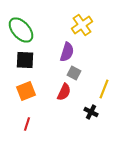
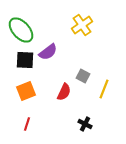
purple semicircle: moved 19 px left; rotated 36 degrees clockwise
gray square: moved 9 px right, 3 px down
black cross: moved 6 px left, 12 px down
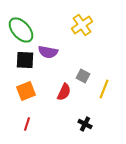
purple semicircle: rotated 48 degrees clockwise
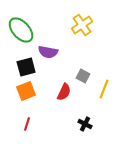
black square: moved 1 px right, 7 px down; rotated 18 degrees counterclockwise
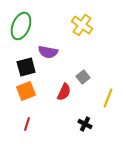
yellow cross: rotated 20 degrees counterclockwise
green ellipse: moved 4 px up; rotated 64 degrees clockwise
gray square: moved 1 px down; rotated 24 degrees clockwise
yellow line: moved 4 px right, 9 px down
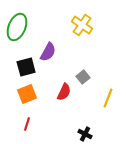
green ellipse: moved 4 px left, 1 px down
purple semicircle: rotated 72 degrees counterclockwise
orange square: moved 1 px right, 3 px down
black cross: moved 10 px down
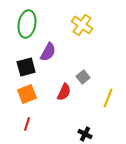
green ellipse: moved 10 px right, 3 px up; rotated 12 degrees counterclockwise
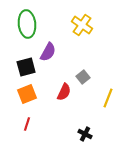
green ellipse: rotated 16 degrees counterclockwise
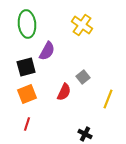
purple semicircle: moved 1 px left, 1 px up
yellow line: moved 1 px down
